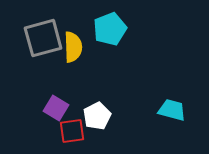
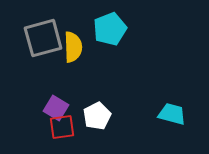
cyan trapezoid: moved 4 px down
red square: moved 10 px left, 4 px up
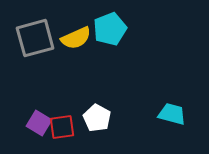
gray square: moved 8 px left
yellow semicircle: moved 3 px right, 9 px up; rotated 68 degrees clockwise
purple square: moved 17 px left, 15 px down
white pentagon: moved 2 px down; rotated 16 degrees counterclockwise
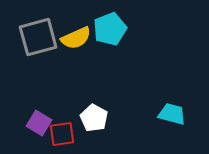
gray square: moved 3 px right, 1 px up
white pentagon: moved 3 px left
red square: moved 7 px down
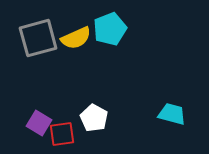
gray square: moved 1 px down
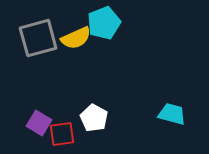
cyan pentagon: moved 6 px left, 6 px up
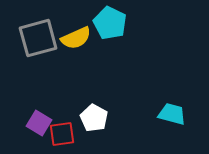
cyan pentagon: moved 6 px right; rotated 24 degrees counterclockwise
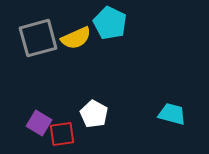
white pentagon: moved 4 px up
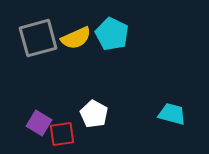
cyan pentagon: moved 2 px right, 11 px down
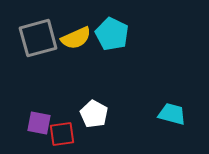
purple square: rotated 20 degrees counterclockwise
